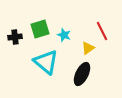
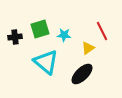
cyan star: rotated 16 degrees counterclockwise
black ellipse: rotated 20 degrees clockwise
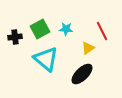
green square: rotated 12 degrees counterclockwise
cyan star: moved 2 px right, 6 px up
cyan triangle: moved 3 px up
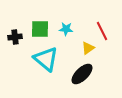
green square: rotated 30 degrees clockwise
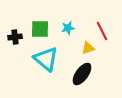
cyan star: moved 2 px right, 1 px up; rotated 16 degrees counterclockwise
yellow triangle: rotated 16 degrees clockwise
black ellipse: rotated 10 degrees counterclockwise
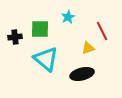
cyan star: moved 11 px up; rotated 16 degrees counterclockwise
black ellipse: rotated 40 degrees clockwise
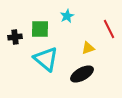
cyan star: moved 1 px left, 1 px up
red line: moved 7 px right, 2 px up
black ellipse: rotated 15 degrees counterclockwise
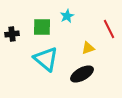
green square: moved 2 px right, 2 px up
black cross: moved 3 px left, 3 px up
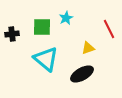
cyan star: moved 1 px left, 2 px down
